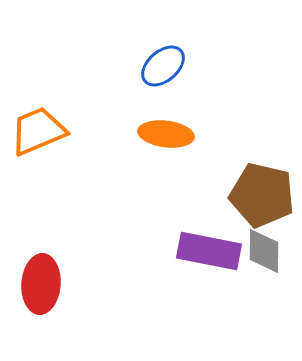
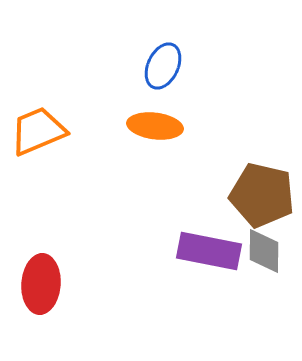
blue ellipse: rotated 24 degrees counterclockwise
orange ellipse: moved 11 px left, 8 px up
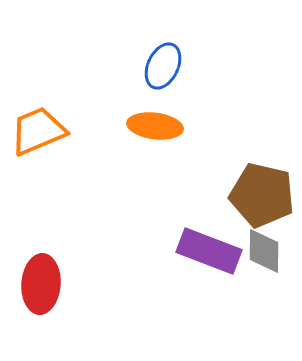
purple rectangle: rotated 10 degrees clockwise
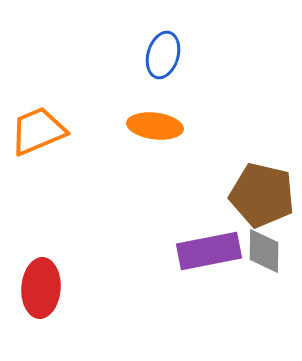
blue ellipse: moved 11 px up; rotated 9 degrees counterclockwise
purple rectangle: rotated 32 degrees counterclockwise
red ellipse: moved 4 px down
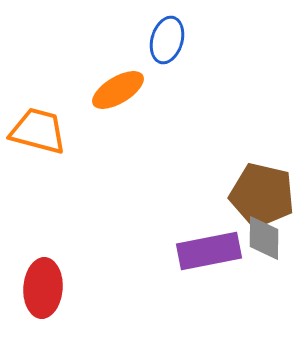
blue ellipse: moved 4 px right, 15 px up
orange ellipse: moved 37 px left, 36 px up; rotated 38 degrees counterclockwise
orange trapezoid: rotated 38 degrees clockwise
gray diamond: moved 13 px up
red ellipse: moved 2 px right
